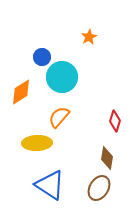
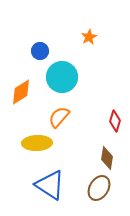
blue circle: moved 2 px left, 6 px up
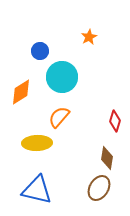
blue triangle: moved 13 px left, 5 px down; rotated 20 degrees counterclockwise
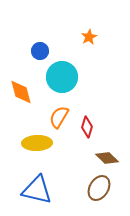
orange diamond: rotated 72 degrees counterclockwise
orange semicircle: rotated 10 degrees counterclockwise
red diamond: moved 28 px left, 6 px down
brown diamond: rotated 55 degrees counterclockwise
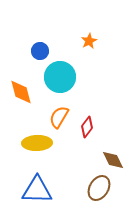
orange star: moved 4 px down
cyan circle: moved 2 px left
red diamond: rotated 20 degrees clockwise
brown diamond: moved 6 px right, 2 px down; rotated 20 degrees clockwise
blue triangle: rotated 12 degrees counterclockwise
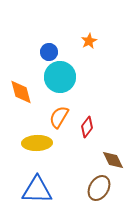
blue circle: moved 9 px right, 1 px down
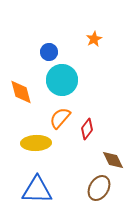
orange star: moved 5 px right, 2 px up
cyan circle: moved 2 px right, 3 px down
orange semicircle: moved 1 px right, 1 px down; rotated 10 degrees clockwise
red diamond: moved 2 px down
yellow ellipse: moved 1 px left
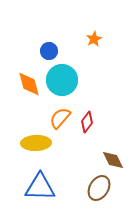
blue circle: moved 1 px up
orange diamond: moved 8 px right, 8 px up
red diamond: moved 7 px up
blue triangle: moved 3 px right, 3 px up
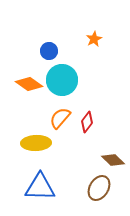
orange diamond: rotated 40 degrees counterclockwise
brown diamond: rotated 20 degrees counterclockwise
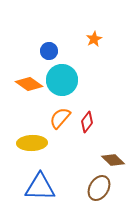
yellow ellipse: moved 4 px left
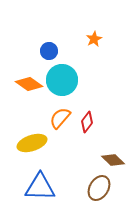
yellow ellipse: rotated 16 degrees counterclockwise
